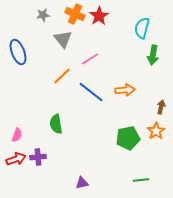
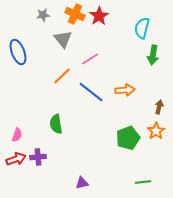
brown arrow: moved 2 px left
green pentagon: rotated 10 degrees counterclockwise
green line: moved 2 px right, 2 px down
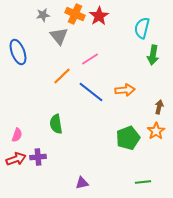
gray triangle: moved 4 px left, 3 px up
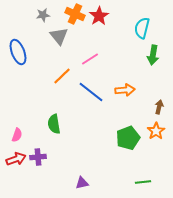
green semicircle: moved 2 px left
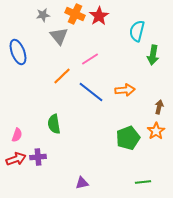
cyan semicircle: moved 5 px left, 3 px down
